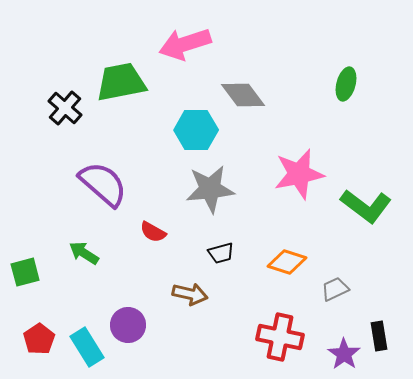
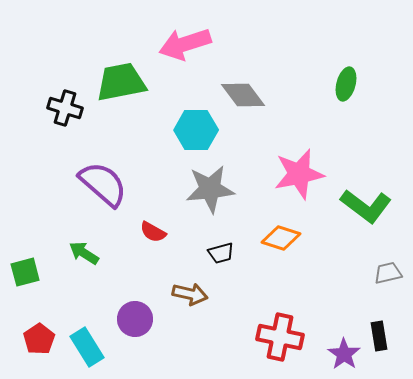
black cross: rotated 24 degrees counterclockwise
orange diamond: moved 6 px left, 24 px up
gray trapezoid: moved 53 px right, 16 px up; rotated 12 degrees clockwise
purple circle: moved 7 px right, 6 px up
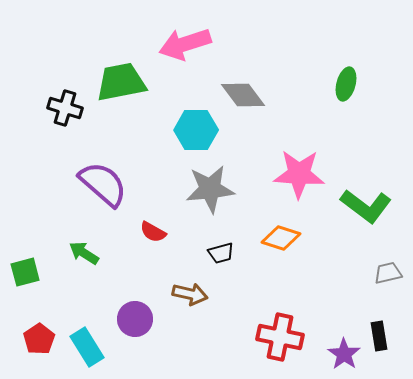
pink star: rotated 15 degrees clockwise
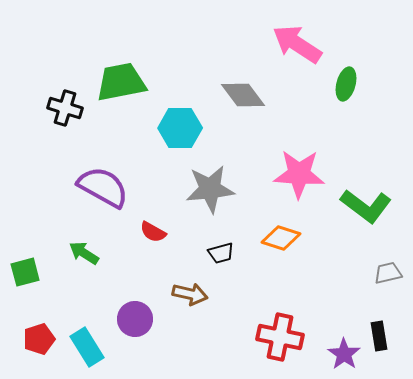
pink arrow: moved 112 px right; rotated 51 degrees clockwise
cyan hexagon: moved 16 px left, 2 px up
purple semicircle: moved 3 px down; rotated 12 degrees counterclockwise
red pentagon: rotated 16 degrees clockwise
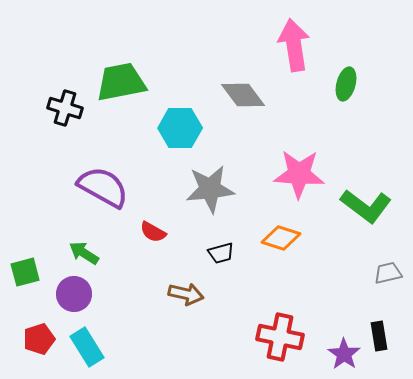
pink arrow: moved 3 px left, 1 px down; rotated 48 degrees clockwise
brown arrow: moved 4 px left
purple circle: moved 61 px left, 25 px up
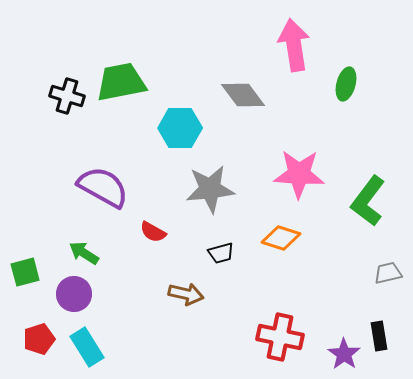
black cross: moved 2 px right, 12 px up
green L-shape: moved 2 px right, 5 px up; rotated 90 degrees clockwise
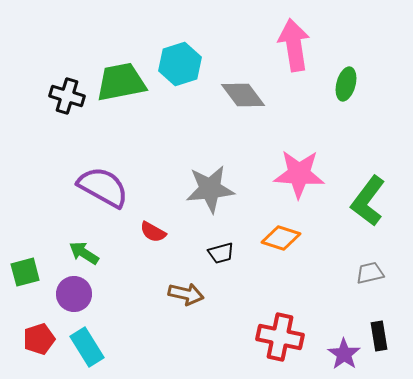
cyan hexagon: moved 64 px up; rotated 18 degrees counterclockwise
gray trapezoid: moved 18 px left
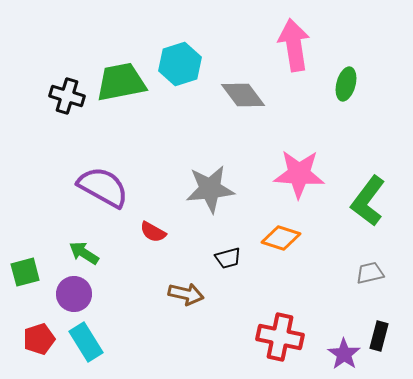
black trapezoid: moved 7 px right, 5 px down
black rectangle: rotated 24 degrees clockwise
cyan rectangle: moved 1 px left, 5 px up
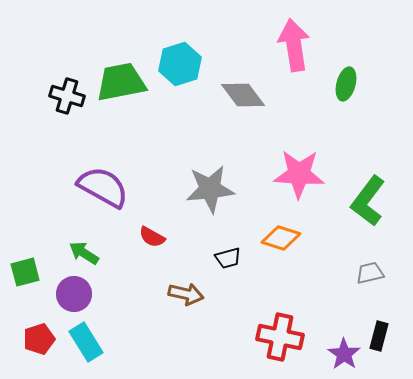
red semicircle: moved 1 px left, 5 px down
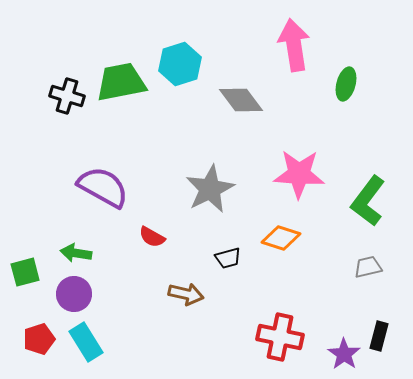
gray diamond: moved 2 px left, 5 px down
gray star: rotated 21 degrees counterclockwise
green arrow: moved 8 px left; rotated 24 degrees counterclockwise
gray trapezoid: moved 2 px left, 6 px up
